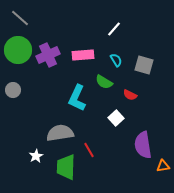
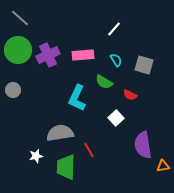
white star: rotated 16 degrees clockwise
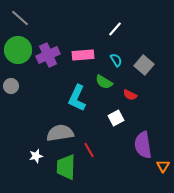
white line: moved 1 px right
gray square: rotated 24 degrees clockwise
gray circle: moved 2 px left, 4 px up
white square: rotated 14 degrees clockwise
orange triangle: rotated 48 degrees counterclockwise
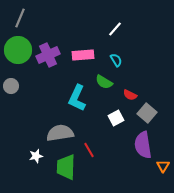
gray line: rotated 72 degrees clockwise
gray square: moved 3 px right, 48 px down
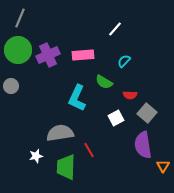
cyan semicircle: moved 8 px right, 1 px down; rotated 104 degrees counterclockwise
red semicircle: rotated 24 degrees counterclockwise
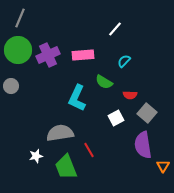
green trapezoid: rotated 24 degrees counterclockwise
